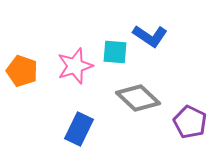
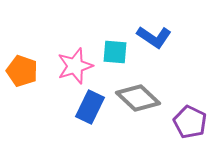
blue L-shape: moved 4 px right, 1 px down
blue rectangle: moved 11 px right, 22 px up
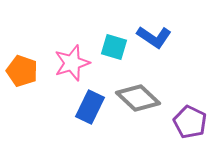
cyan square: moved 1 px left, 5 px up; rotated 12 degrees clockwise
pink star: moved 3 px left, 3 px up
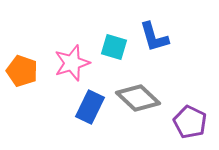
blue L-shape: rotated 40 degrees clockwise
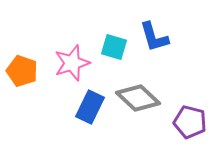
purple pentagon: rotated 12 degrees counterclockwise
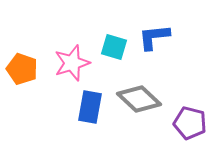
blue L-shape: rotated 100 degrees clockwise
orange pentagon: moved 2 px up
gray diamond: moved 1 px right, 1 px down
blue rectangle: rotated 16 degrees counterclockwise
purple pentagon: moved 1 px down
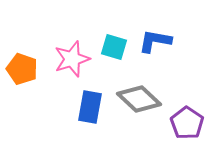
blue L-shape: moved 1 px right, 4 px down; rotated 16 degrees clockwise
pink star: moved 4 px up
purple pentagon: moved 3 px left; rotated 20 degrees clockwise
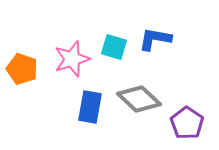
blue L-shape: moved 2 px up
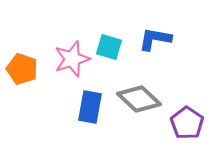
cyan square: moved 5 px left
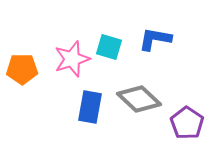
orange pentagon: rotated 20 degrees counterclockwise
